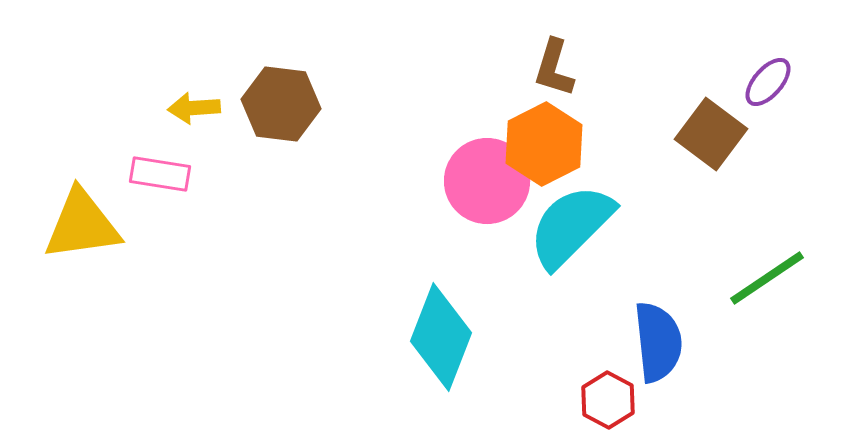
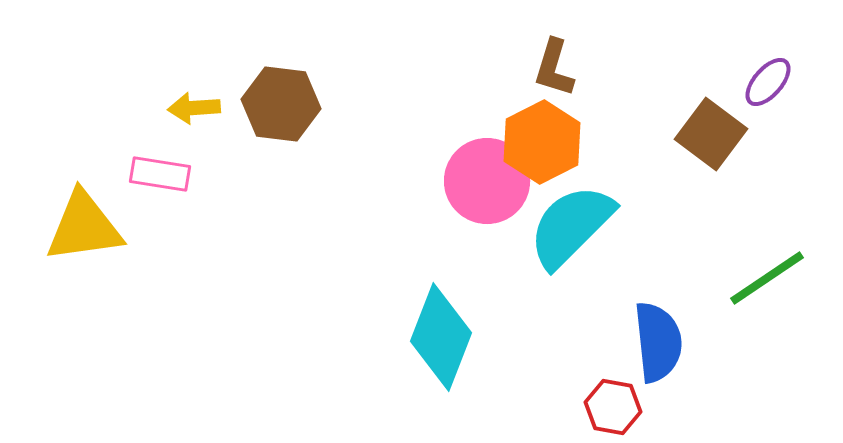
orange hexagon: moved 2 px left, 2 px up
yellow triangle: moved 2 px right, 2 px down
red hexagon: moved 5 px right, 7 px down; rotated 18 degrees counterclockwise
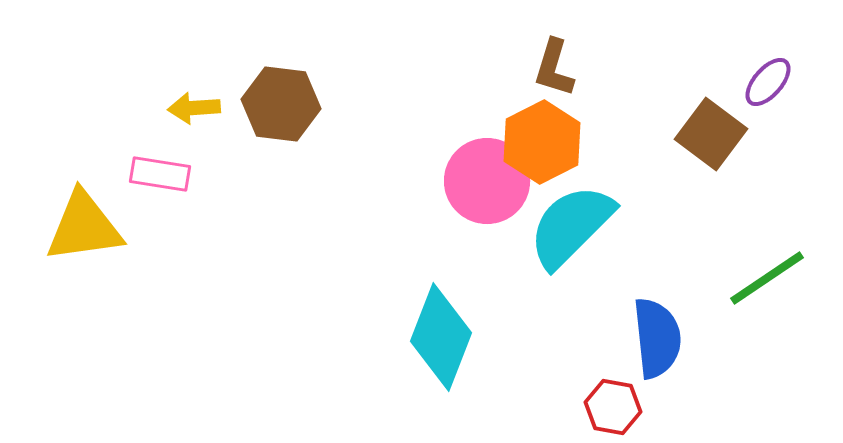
blue semicircle: moved 1 px left, 4 px up
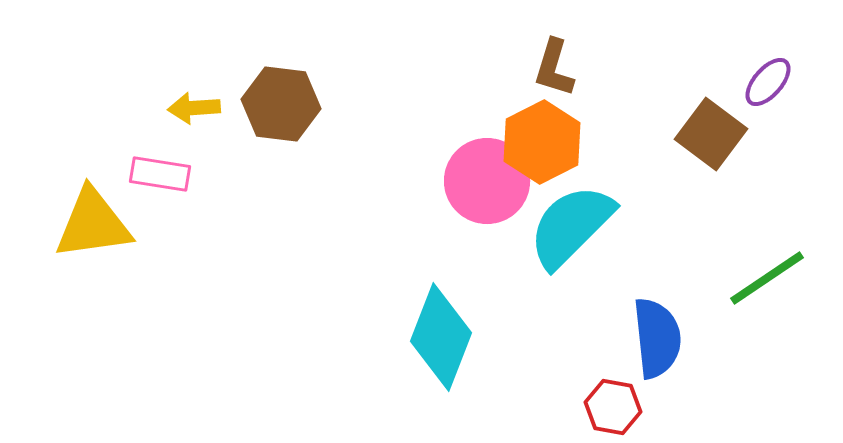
yellow triangle: moved 9 px right, 3 px up
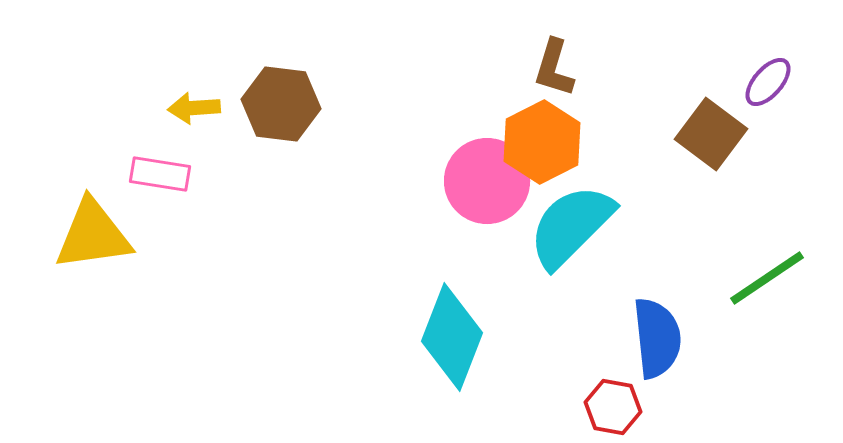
yellow triangle: moved 11 px down
cyan diamond: moved 11 px right
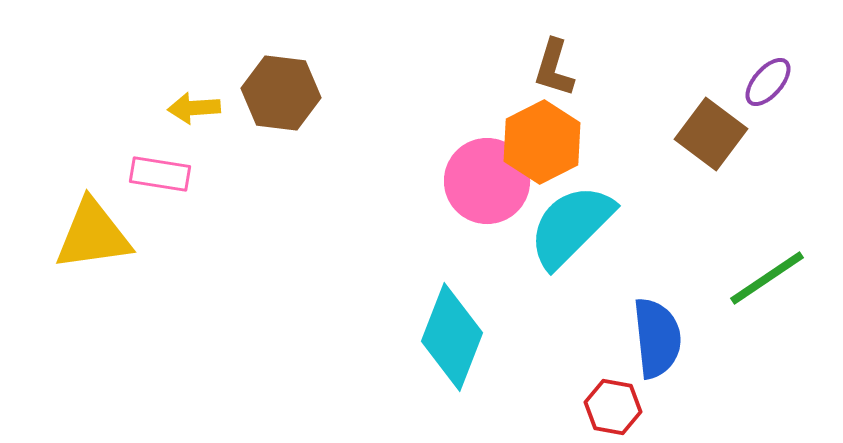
brown hexagon: moved 11 px up
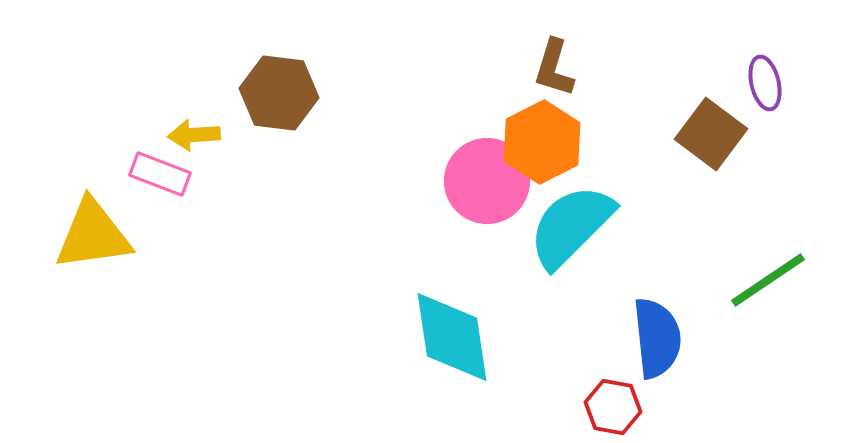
purple ellipse: moved 3 px left, 1 px down; rotated 54 degrees counterclockwise
brown hexagon: moved 2 px left
yellow arrow: moved 27 px down
pink rectangle: rotated 12 degrees clockwise
green line: moved 1 px right, 2 px down
cyan diamond: rotated 30 degrees counterclockwise
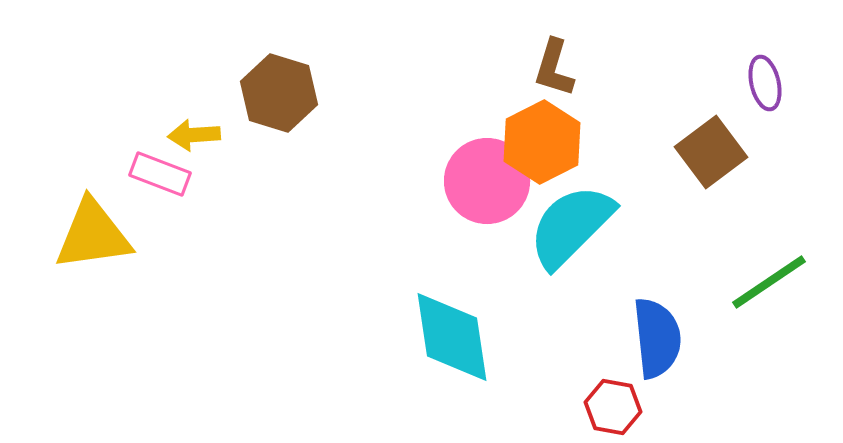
brown hexagon: rotated 10 degrees clockwise
brown square: moved 18 px down; rotated 16 degrees clockwise
green line: moved 1 px right, 2 px down
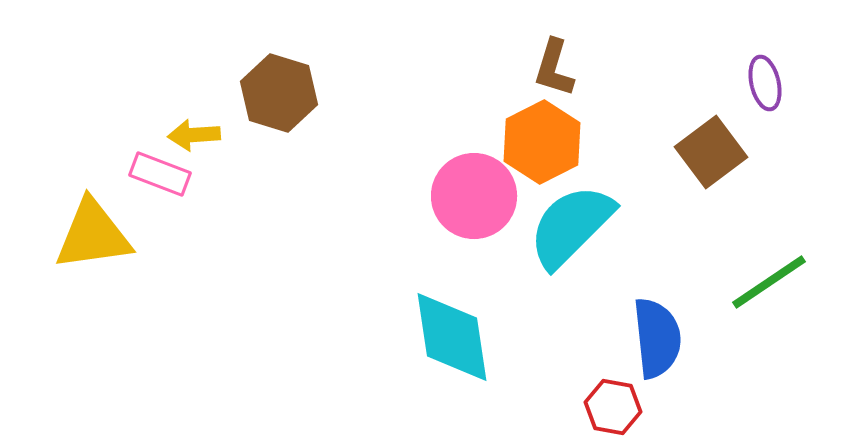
pink circle: moved 13 px left, 15 px down
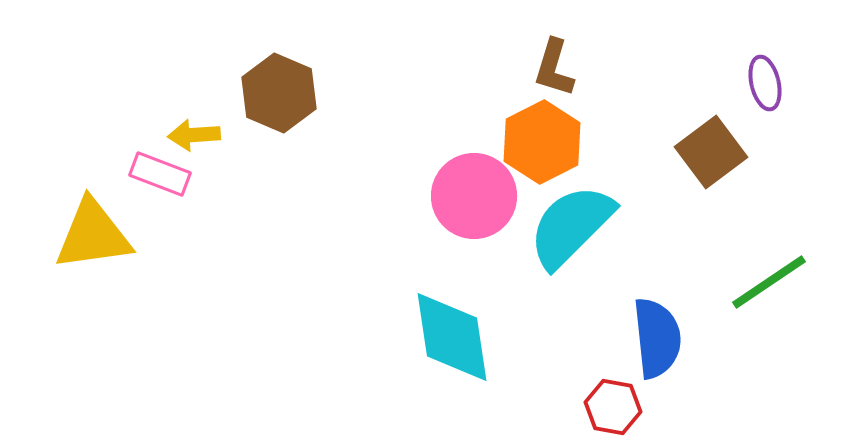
brown hexagon: rotated 6 degrees clockwise
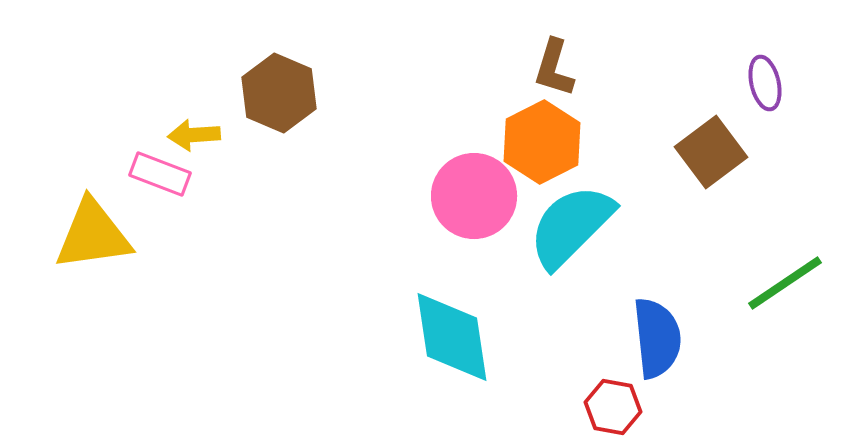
green line: moved 16 px right, 1 px down
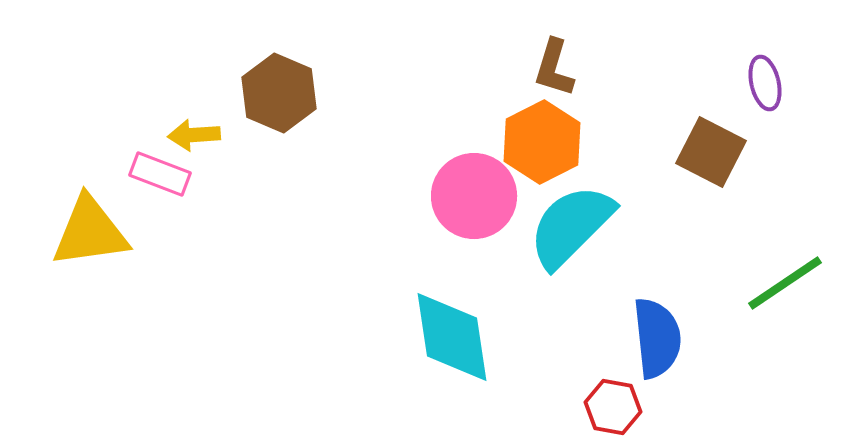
brown square: rotated 26 degrees counterclockwise
yellow triangle: moved 3 px left, 3 px up
